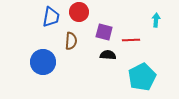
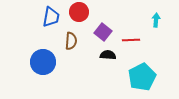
purple square: moved 1 px left; rotated 24 degrees clockwise
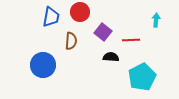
red circle: moved 1 px right
black semicircle: moved 3 px right, 2 px down
blue circle: moved 3 px down
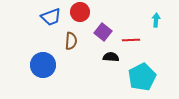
blue trapezoid: rotated 60 degrees clockwise
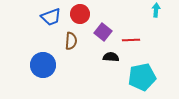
red circle: moved 2 px down
cyan arrow: moved 10 px up
cyan pentagon: rotated 16 degrees clockwise
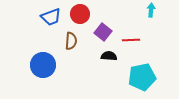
cyan arrow: moved 5 px left
black semicircle: moved 2 px left, 1 px up
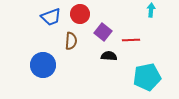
cyan pentagon: moved 5 px right
